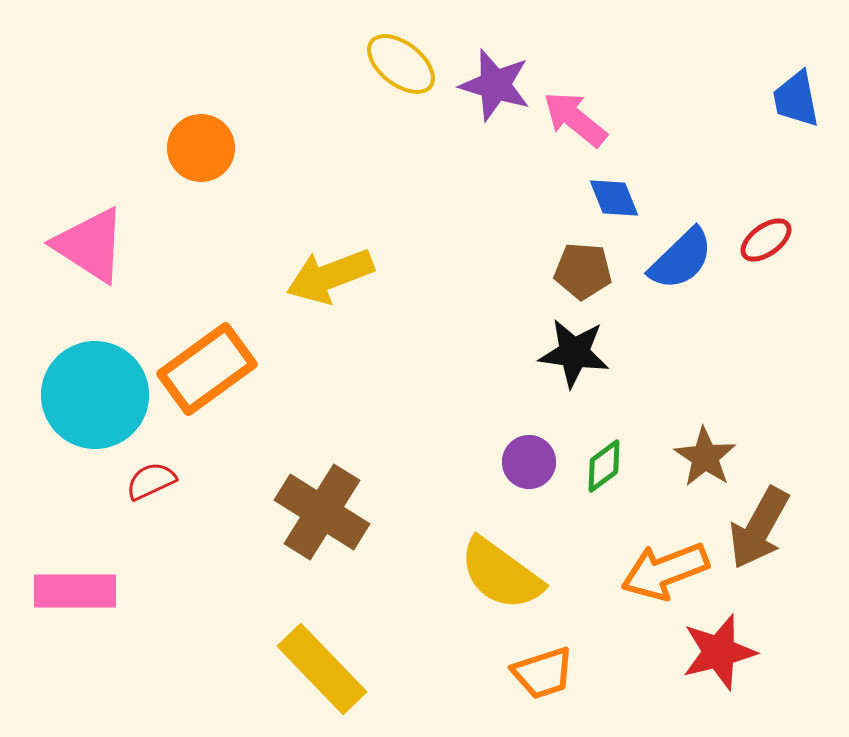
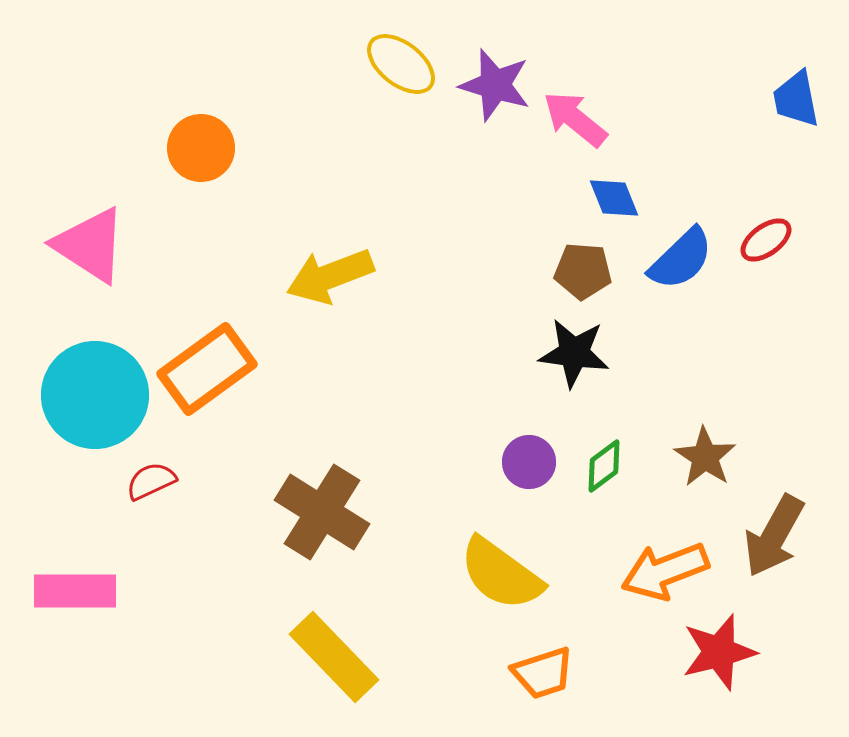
brown arrow: moved 15 px right, 8 px down
yellow rectangle: moved 12 px right, 12 px up
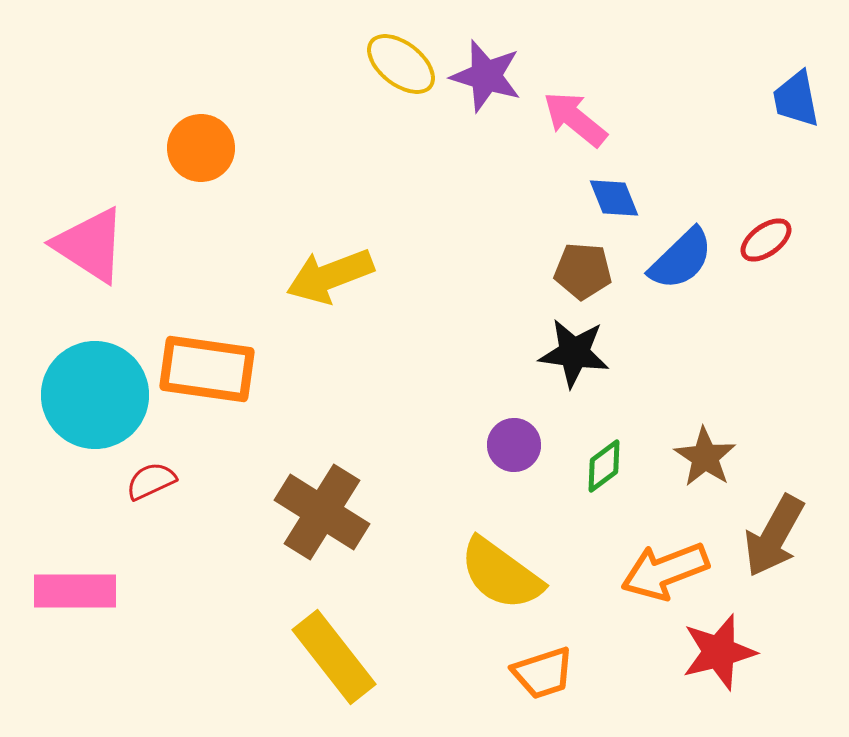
purple star: moved 9 px left, 9 px up
orange rectangle: rotated 44 degrees clockwise
purple circle: moved 15 px left, 17 px up
yellow rectangle: rotated 6 degrees clockwise
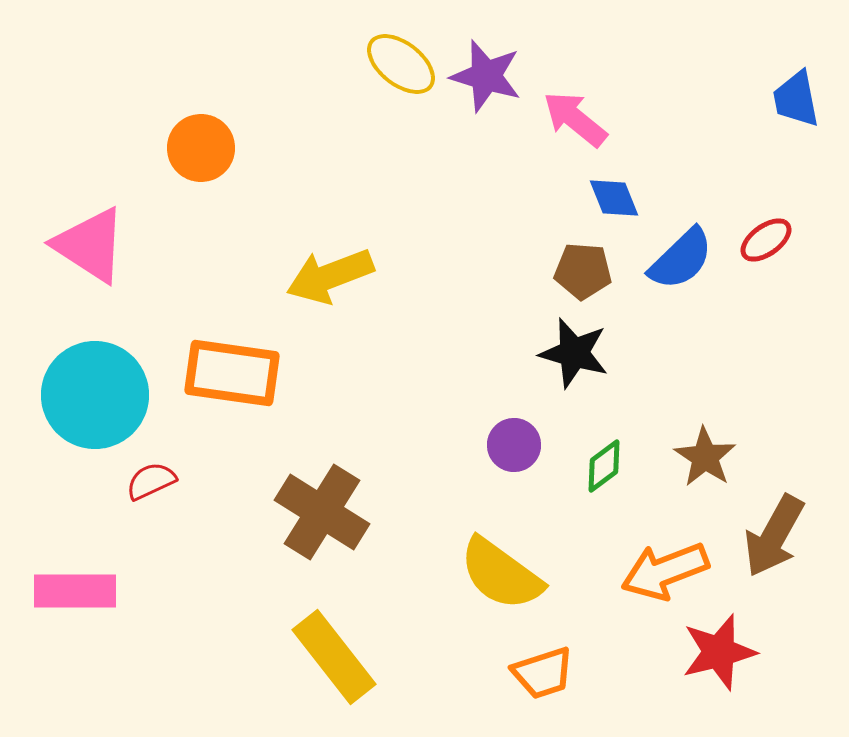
black star: rotated 8 degrees clockwise
orange rectangle: moved 25 px right, 4 px down
